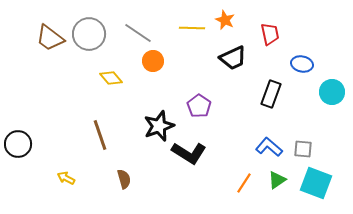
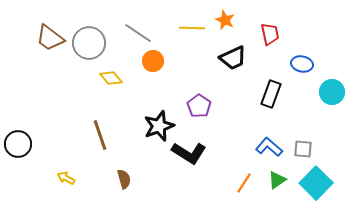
gray circle: moved 9 px down
cyan square: rotated 24 degrees clockwise
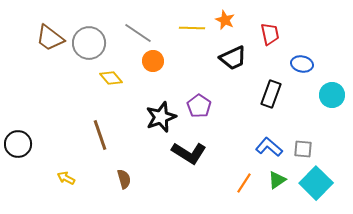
cyan circle: moved 3 px down
black star: moved 2 px right, 9 px up
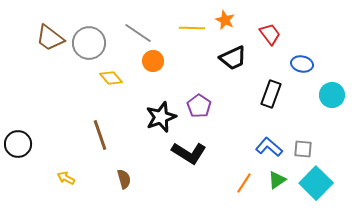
red trapezoid: rotated 25 degrees counterclockwise
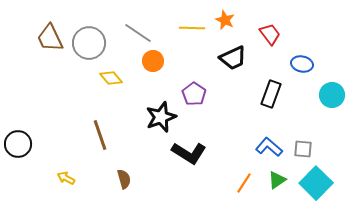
brown trapezoid: rotated 28 degrees clockwise
purple pentagon: moved 5 px left, 12 px up
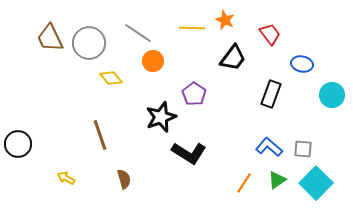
black trapezoid: rotated 28 degrees counterclockwise
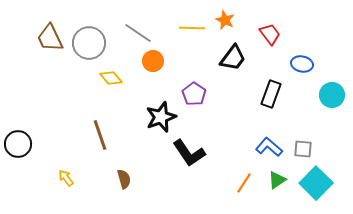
black L-shape: rotated 24 degrees clockwise
yellow arrow: rotated 24 degrees clockwise
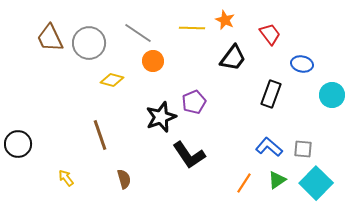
yellow diamond: moved 1 px right, 2 px down; rotated 35 degrees counterclockwise
purple pentagon: moved 8 px down; rotated 15 degrees clockwise
black L-shape: moved 2 px down
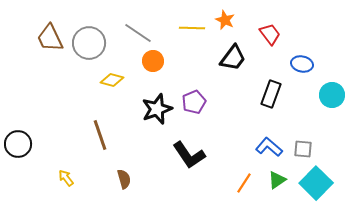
black star: moved 4 px left, 8 px up
